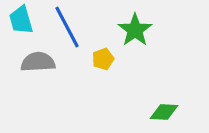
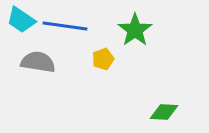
cyan trapezoid: rotated 40 degrees counterclockwise
blue line: moved 2 px left, 1 px up; rotated 54 degrees counterclockwise
gray semicircle: rotated 12 degrees clockwise
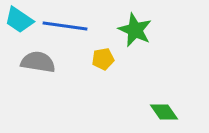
cyan trapezoid: moved 2 px left
green star: rotated 12 degrees counterclockwise
yellow pentagon: rotated 10 degrees clockwise
green diamond: rotated 52 degrees clockwise
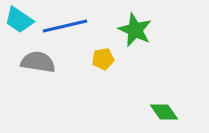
blue line: rotated 21 degrees counterclockwise
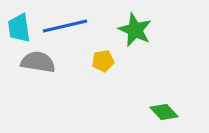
cyan trapezoid: moved 8 px down; rotated 48 degrees clockwise
yellow pentagon: moved 2 px down
green diamond: rotated 8 degrees counterclockwise
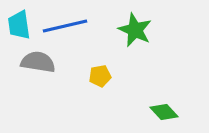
cyan trapezoid: moved 3 px up
yellow pentagon: moved 3 px left, 15 px down
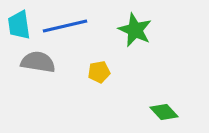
yellow pentagon: moved 1 px left, 4 px up
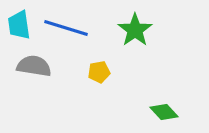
blue line: moved 1 px right, 2 px down; rotated 30 degrees clockwise
green star: rotated 12 degrees clockwise
gray semicircle: moved 4 px left, 4 px down
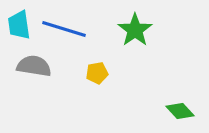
blue line: moved 2 px left, 1 px down
yellow pentagon: moved 2 px left, 1 px down
green diamond: moved 16 px right, 1 px up
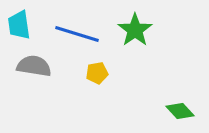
blue line: moved 13 px right, 5 px down
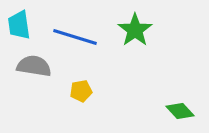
blue line: moved 2 px left, 3 px down
yellow pentagon: moved 16 px left, 18 px down
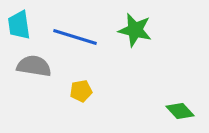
green star: rotated 24 degrees counterclockwise
